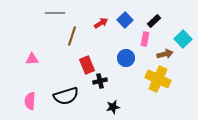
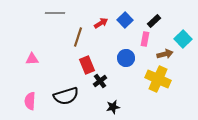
brown line: moved 6 px right, 1 px down
black cross: rotated 24 degrees counterclockwise
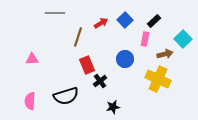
blue circle: moved 1 px left, 1 px down
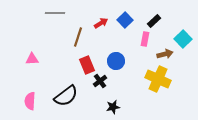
blue circle: moved 9 px left, 2 px down
black semicircle: rotated 20 degrees counterclockwise
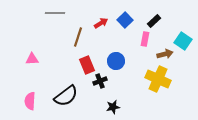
cyan square: moved 2 px down; rotated 12 degrees counterclockwise
black cross: rotated 16 degrees clockwise
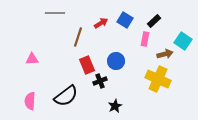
blue square: rotated 14 degrees counterclockwise
black star: moved 2 px right, 1 px up; rotated 16 degrees counterclockwise
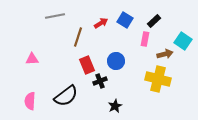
gray line: moved 3 px down; rotated 12 degrees counterclockwise
yellow cross: rotated 10 degrees counterclockwise
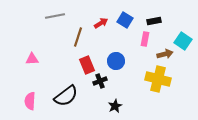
black rectangle: rotated 32 degrees clockwise
